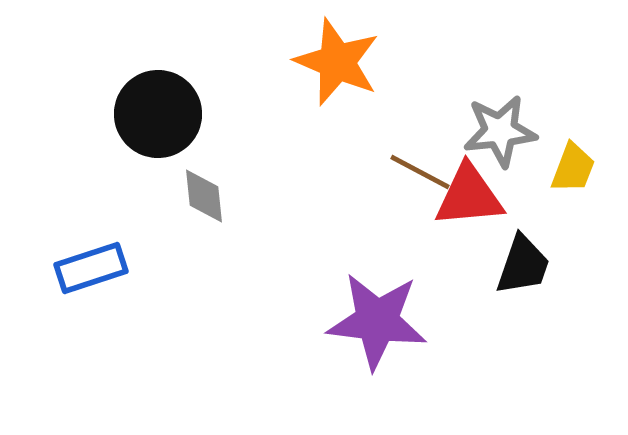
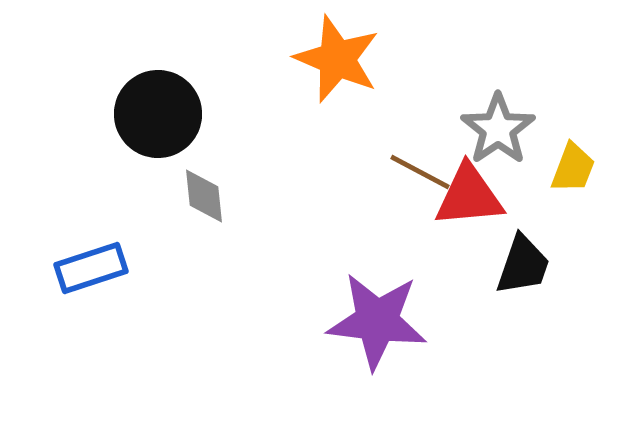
orange star: moved 3 px up
gray star: moved 2 px left, 2 px up; rotated 28 degrees counterclockwise
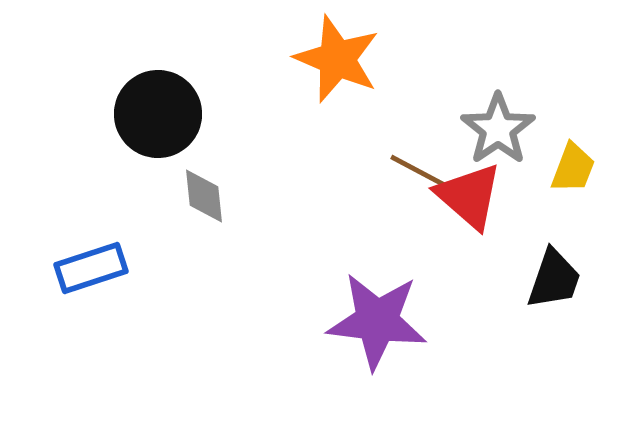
red triangle: rotated 46 degrees clockwise
black trapezoid: moved 31 px right, 14 px down
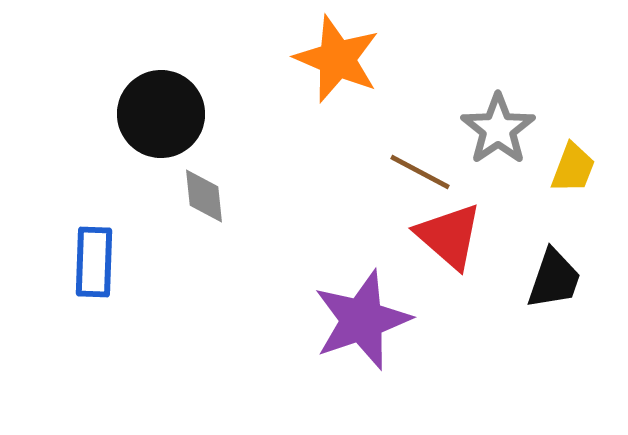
black circle: moved 3 px right
red triangle: moved 20 px left, 40 px down
blue rectangle: moved 3 px right, 6 px up; rotated 70 degrees counterclockwise
purple star: moved 15 px left, 1 px up; rotated 26 degrees counterclockwise
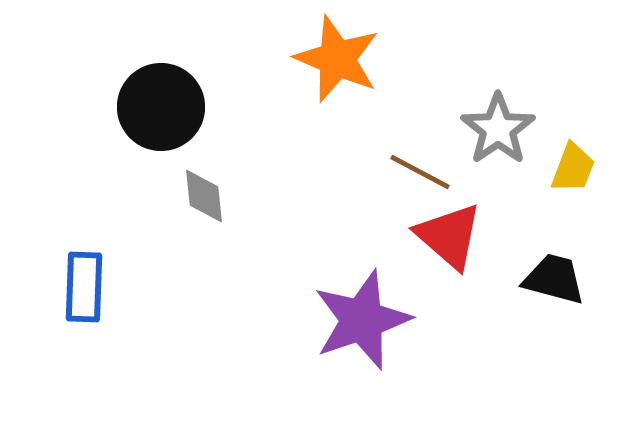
black circle: moved 7 px up
blue rectangle: moved 10 px left, 25 px down
black trapezoid: rotated 94 degrees counterclockwise
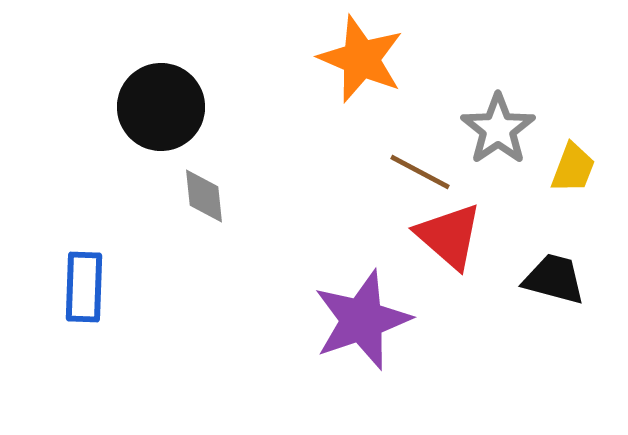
orange star: moved 24 px right
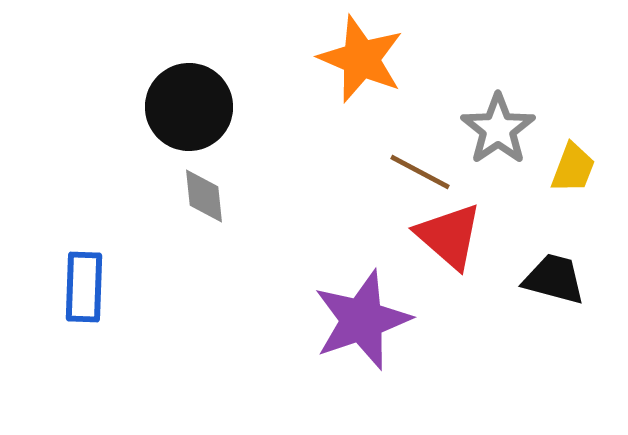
black circle: moved 28 px right
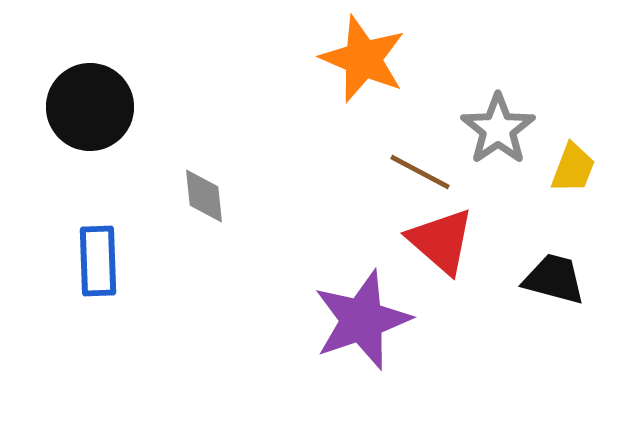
orange star: moved 2 px right
black circle: moved 99 px left
red triangle: moved 8 px left, 5 px down
blue rectangle: moved 14 px right, 26 px up; rotated 4 degrees counterclockwise
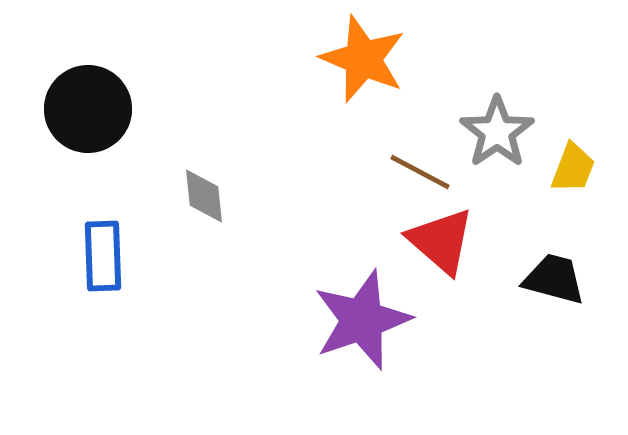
black circle: moved 2 px left, 2 px down
gray star: moved 1 px left, 3 px down
blue rectangle: moved 5 px right, 5 px up
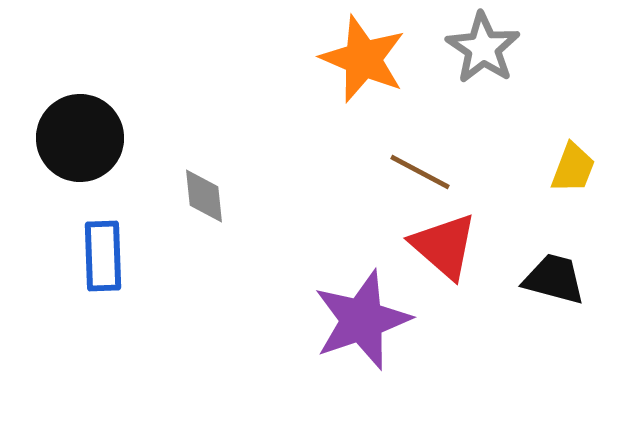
black circle: moved 8 px left, 29 px down
gray star: moved 14 px left, 84 px up; rotated 4 degrees counterclockwise
red triangle: moved 3 px right, 5 px down
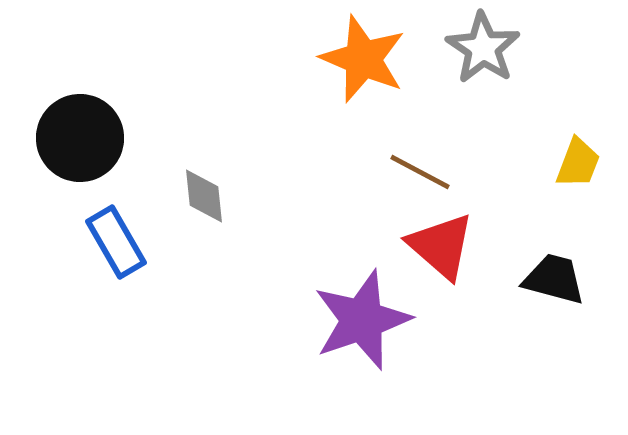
yellow trapezoid: moved 5 px right, 5 px up
red triangle: moved 3 px left
blue rectangle: moved 13 px right, 14 px up; rotated 28 degrees counterclockwise
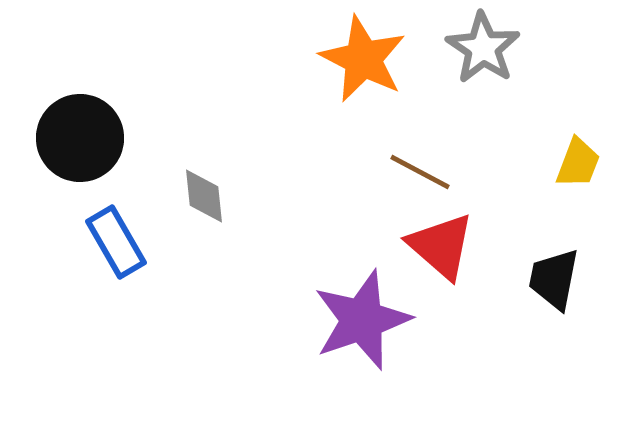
orange star: rotated 4 degrees clockwise
black trapezoid: rotated 94 degrees counterclockwise
